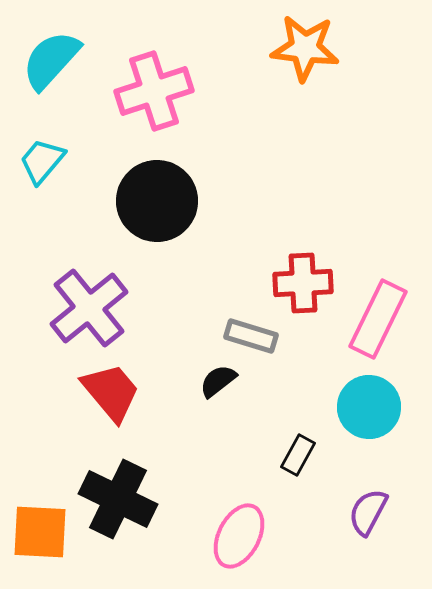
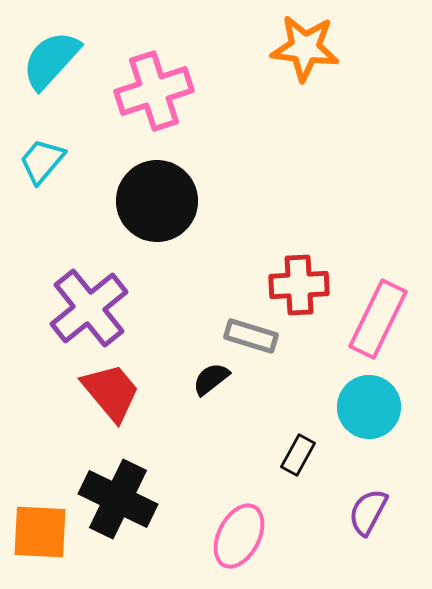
red cross: moved 4 px left, 2 px down
black semicircle: moved 7 px left, 2 px up
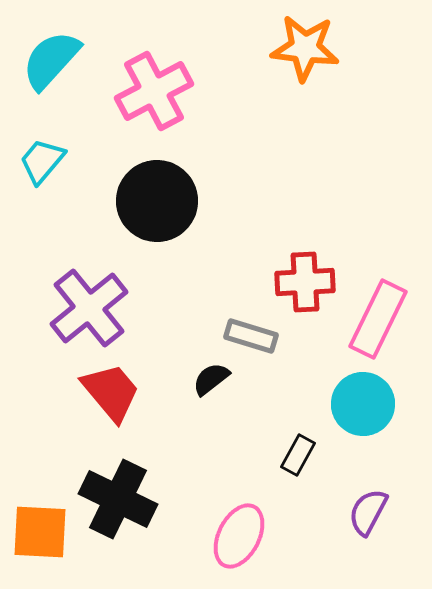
pink cross: rotated 10 degrees counterclockwise
red cross: moved 6 px right, 3 px up
cyan circle: moved 6 px left, 3 px up
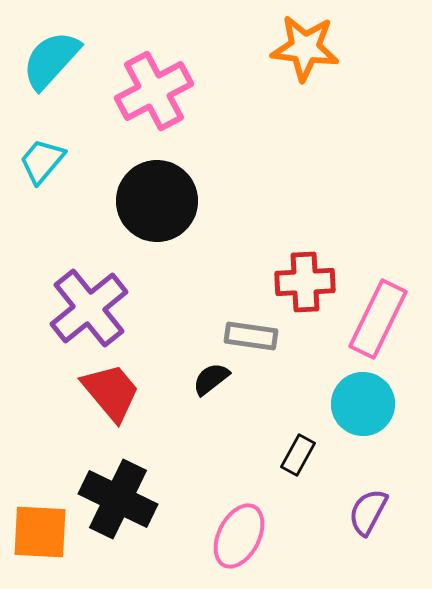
gray rectangle: rotated 9 degrees counterclockwise
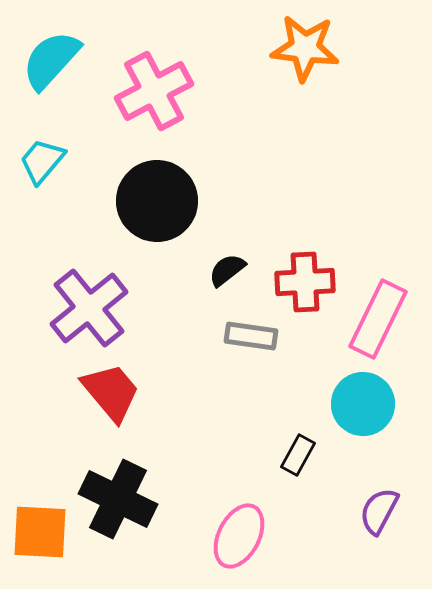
black semicircle: moved 16 px right, 109 px up
purple semicircle: moved 11 px right, 1 px up
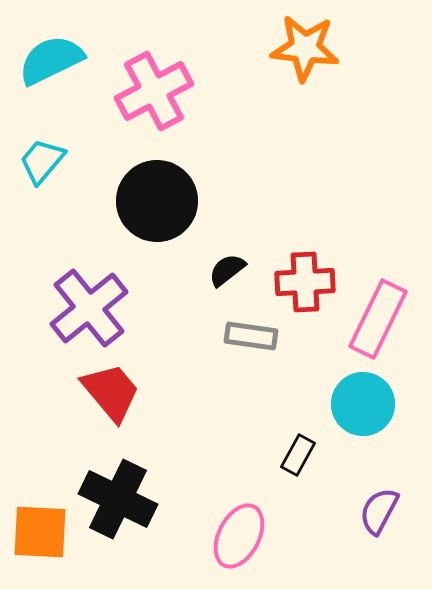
cyan semicircle: rotated 22 degrees clockwise
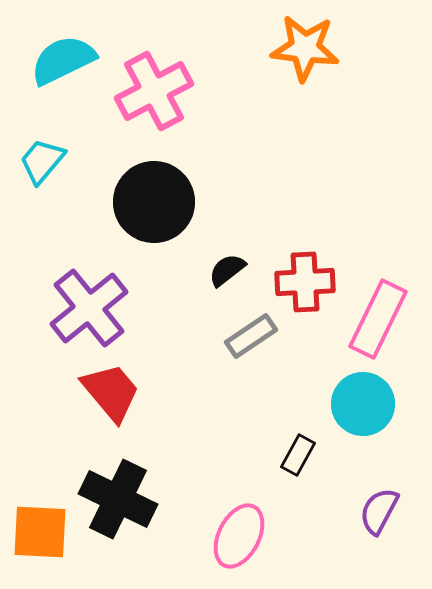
cyan semicircle: moved 12 px right
black circle: moved 3 px left, 1 px down
gray rectangle: rotated 42 degrees counterclockwise
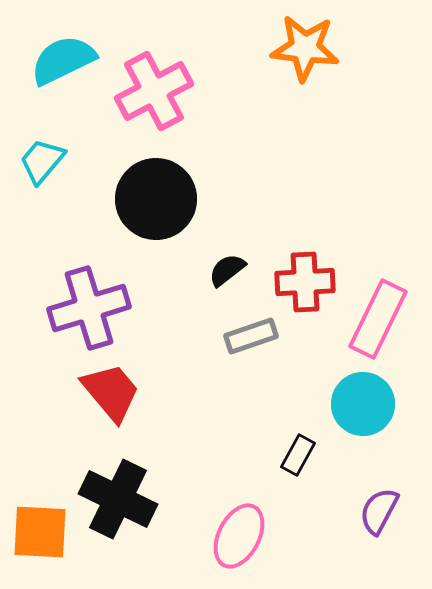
black circle: moved 2 px right, 3 px up
purple cross: rotated 22 degrees clockwise
gray rectangle: rotated 15 degrees clockwise
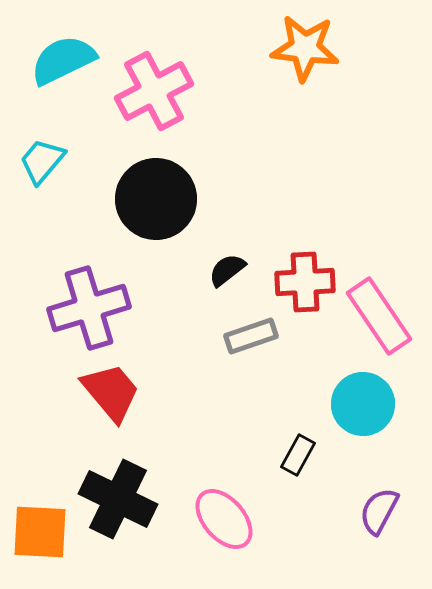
pink rectangle: moved 1 px right, 3 px up; rotated 60 degrees counterclockwise
pink ellipse: moved 15 px left, 17 px up; rotated 68 degrees counterclockwise
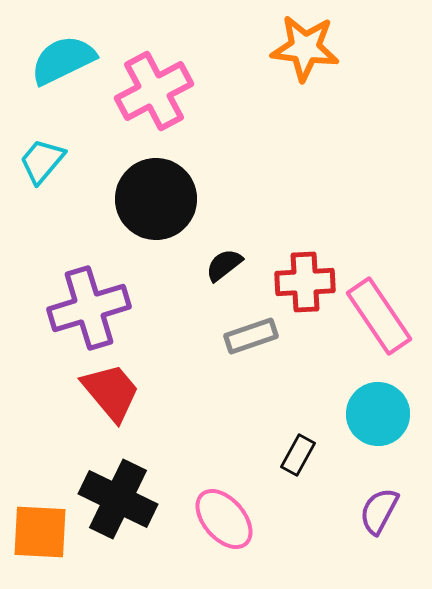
black semicircle: moved 3 px left, 5 px up
cyan circle: moved 15 px right, 10 px down
